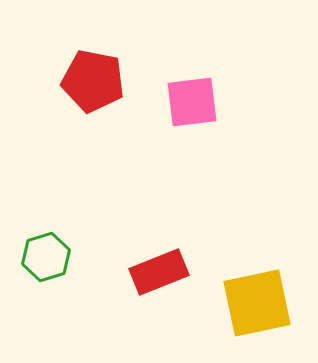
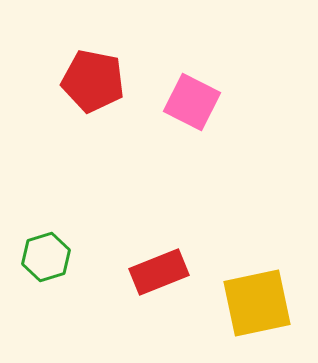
pink square: rotated 34 degrees clockwise
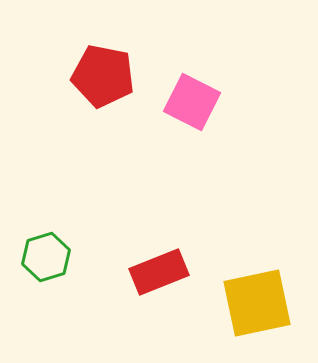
red pentagon: moved 10 px right, 5 px up
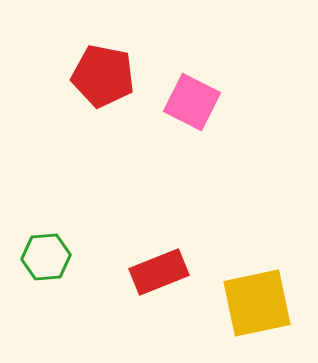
green hexagon: rotated 12 degrees clockwise
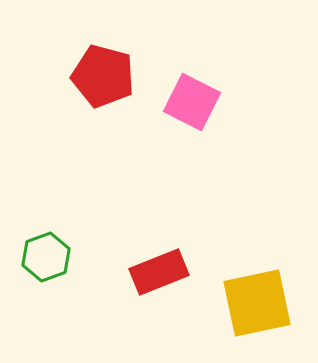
red pentagon: rotated 4 degrees clockwise
green hexagon: rotated 15 degrees counterclockwise
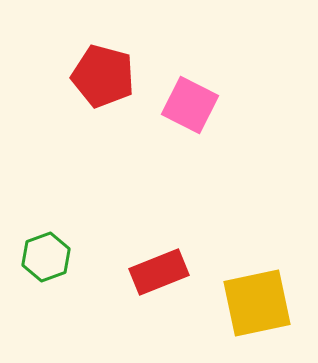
pink square: moved 2 px left, 3 px down
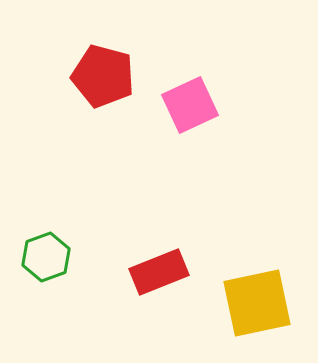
pink square: rotated 38 degrees clockwise
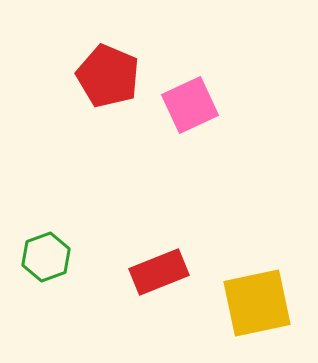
red pentagon: moved 5 px right; rotated 8 degrees clockwise
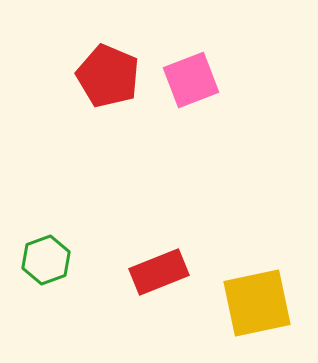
pink square: moved 1 px right, 25 px up; rotated 4 degrees clockwise
green hexagon: moved 3 px down
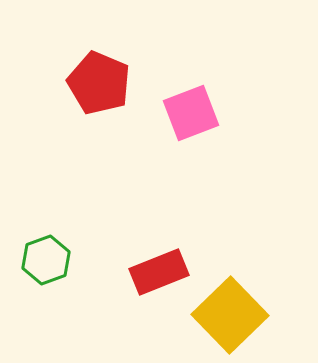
red pentagon: moved 9 px left, 7 px down
pink square: moved 33 px down
yellow square: moved 27 px left, 12 px down; rotated 32 degrees counterclockwise
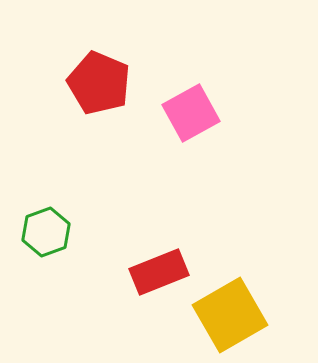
pink square: rotated 8 degrees counterclockwise
green hexagon: moved 28 px up
yellow square: rotated 14 degrees clockwise
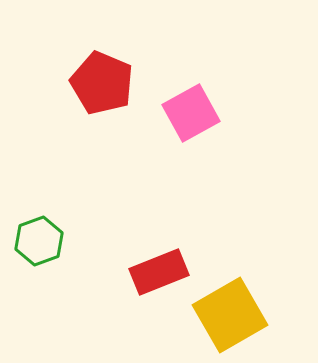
red pentagon: moved 3 px right
green hexagon: moved 7 px left, 9 px down
